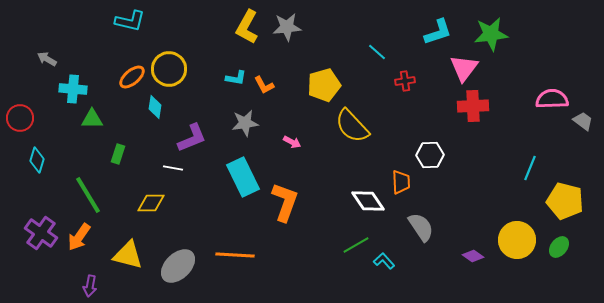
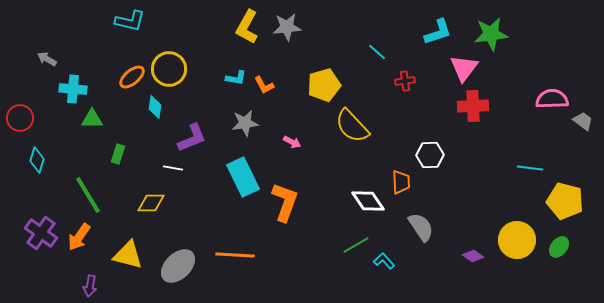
cyan line at (530, 168): rotated 75 degrees clockwise
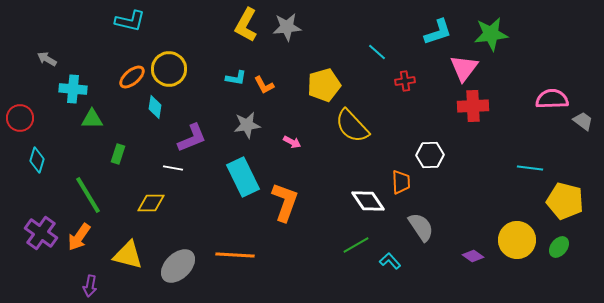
yellow L-shape at (247, 27): moved 1 px left, 2 px up
gray star at (245, 123): moved 2 px right, 2 px down
cyan L-shape at (384, 261): moved 6 px right
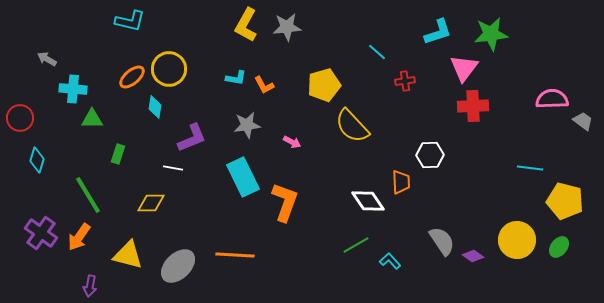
gray semicircle at (421, 227): moved 21 px right, 14 px down
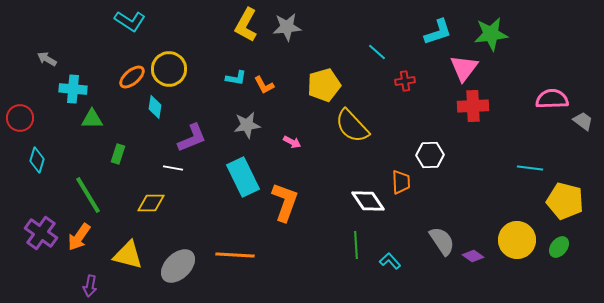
cyan L-shape at (130, 21): rotated 20 degrees clockwise
green line at (356, 245): rotated 64 degrees counterclockwise
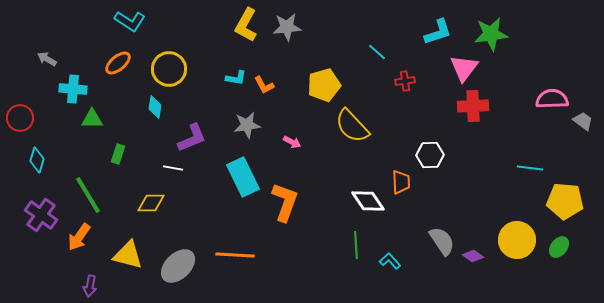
orange ellipse at (132, 77): moved 14 px left, 14 px up
yellow pentagon at (565, 201): rotated 9 degrees counterclockwise
purple cross at (41, 233): moved 18 px up
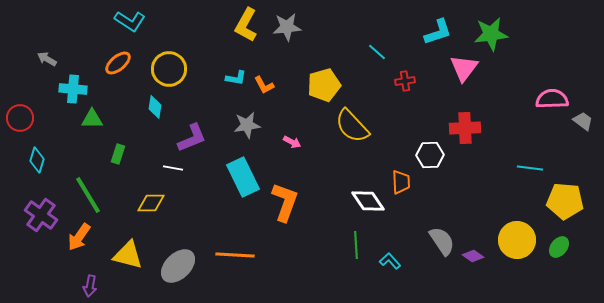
red cross at (473, 106): moved 8 px left, 22 px down
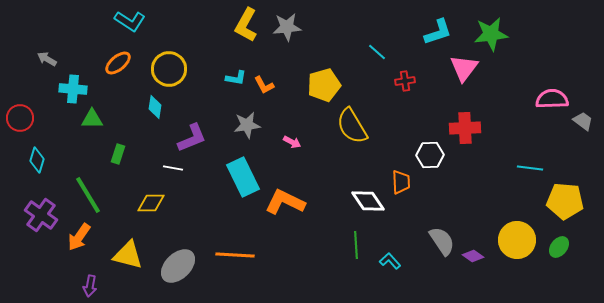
yellow semicircle at (352, 126): rotated 12 degrees clockwise
orange L-shape at (285, 202): rotated 84 degrees counterclockwise
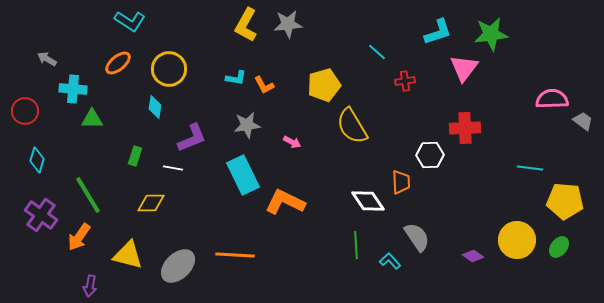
gray star at (287, 27): moved 1 px right, 3 px up
red circle at (20, 118): moved 5 px right, 7 px up
green rectangle at (118, 154): moved 17 px right, 2 px down
cyan rectangle at (243, 177): moved 2 px up
gray semicircle at (442, 241): moved 25 px left, 4 px up
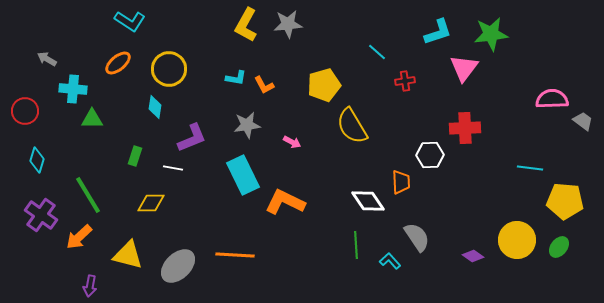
orange arrow at (79, 237): rotated 12 degrees clockwise
